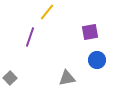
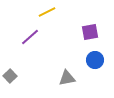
yellow line: rotated 24 degrees clockwise
purple line: rotated 30 degrees clockwise
blue circle: moved 2 px left
gray square: moved 2 px up
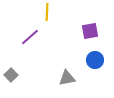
yellow line: rotated 60 degrees counterclockwise
purple square: moved 1 px up
gray square: moved 1 px right, 1 px up
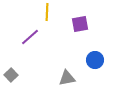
purple square: moved 10 px left, 7 px up
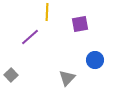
gray triangle: rotated 36 degrees counterclockwise
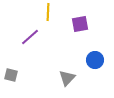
yellow line: moved 1 px right
gray square: rotated 32 degrees counterclockwise
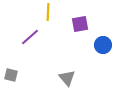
blue circle: moved 8 px right, 15 px up
gray triangle: rotated 24 degrees counterclockwise
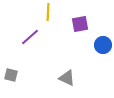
gray triangle: rotated 24 degrees counterclockwise
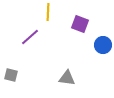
purple square: rotated 30 degrees clockwise
gray triangle: rotated 18 degrees counterclockwise
